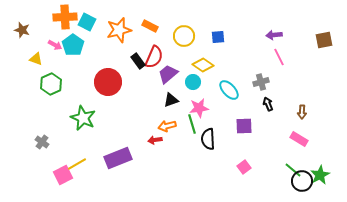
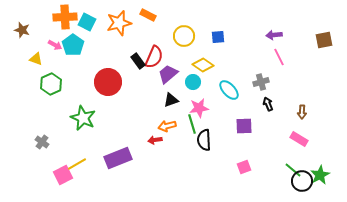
orange rectangle at (150, 26): moved 2 px left, 11 px up
orange star at (119, 30): moved 7 px up
black semicircle at (208, 139): moved 4 px left, 1 px down
pink square at (244, 167): rotated 16 degrees clockwise
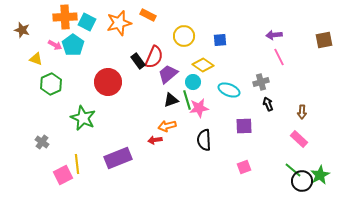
blue square at (218, 37): moved 2 px right, 3 px down
cyan ellipse at (229, 90): rotated 25 degrees counterclockwise
green line at (192, 124): moved 5 px left, 24 px up
pink rectangle at (299, 139): rotated 12 degrees clockwise
yellow line at (77, 164): rotated 66 degrees counterclockwise
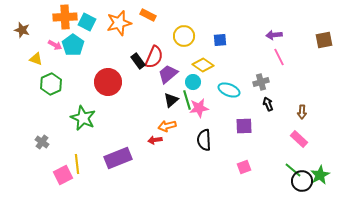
black triangle at (171, 100): rotated 21 degrees counterclockwise
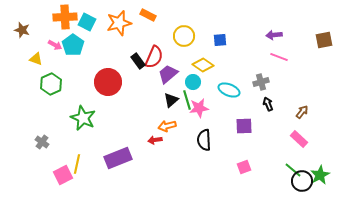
pink line at (279, 57): rotated 42 degrees counterclockwise
brown arrow at (302, 112): rotated 144 degrees counterclockwise
yellow line at (77, 164): rotated 18 degrees clockwise
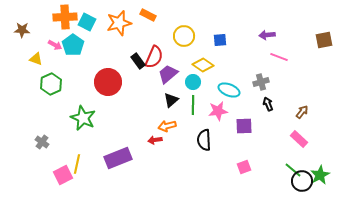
brown star at (22, 30): rotated 14 degrees counterclockwise
purple arrow at (274, 35): moved 7 px left
green line at (187, 100): moved 6 px right, 5 px down; rotated 18 degrees clockwise
pink star at (199, 108): moved 19 px right, 3 px down
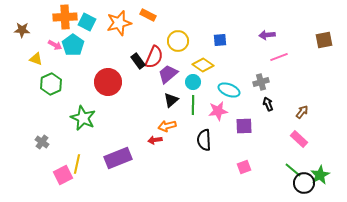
yellow circle at (184, 36): moved 6 px left, 5 px down
pink line at (279, 57): rotated 42 degrees counterclockwise
black circle at (302, 181): moved 2 px right, 2 px down
